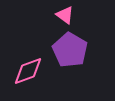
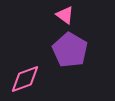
pink diamond: moved 3 px left, 8 px down
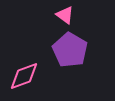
pink diamond: moved 1 px left, 3 px up
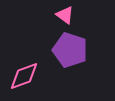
purple pentagon: rotated 12 degrees counterclockwise
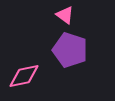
pink diamond: rotated 8 degrees clockwise
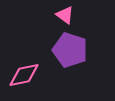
pink diamond: moved 1 px up
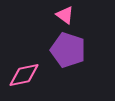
purple pentagon: moved 2 px left
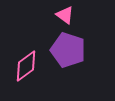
pink diamond: moved 2 px right, 9 px up; rotated 24 degrees counterclockwise
